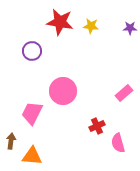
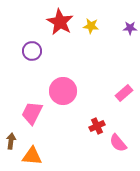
red star: rotated 20 degrees clockwise
pink semicircle: rotated 24 degrees counterclockwise
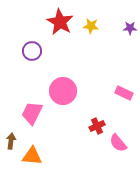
pink rectangle: rotated 66 degrees clockwise
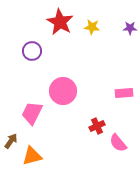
yellow star: moved 1 px right, 1 px down
pink rectangle: rotated 30 degrees counterclockwise
brown arrow: rotated 28 degrees clockwise
orange triangle: rotated 20 degrees counterclockwise
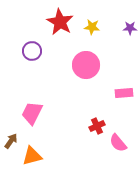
pink circle: moved 23 px right, 26 px up
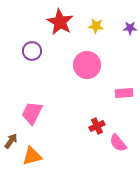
yellow star: moved 4 px right, 1 px up
pink circle: moved 1 px right
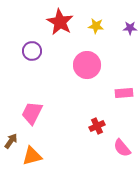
pink semicircle: moved 4 px right, 5 px down
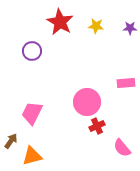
pink circle: moved 37 px down
pink rectangle: moved 2 px right, 10 px up
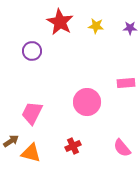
red cross: moved 24 px left, 20 px down
brown arrow: rotated 21 degrees clockwise
orange triangle: moved 1 px left, 3 px up; rotated 30 degrees clockwise
